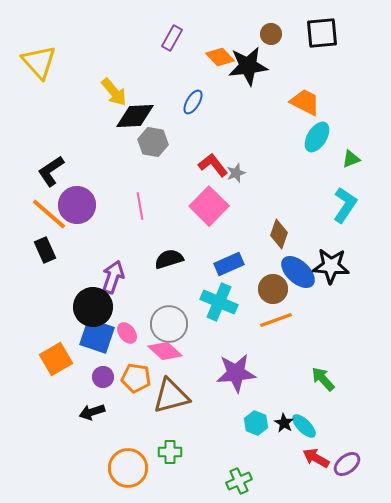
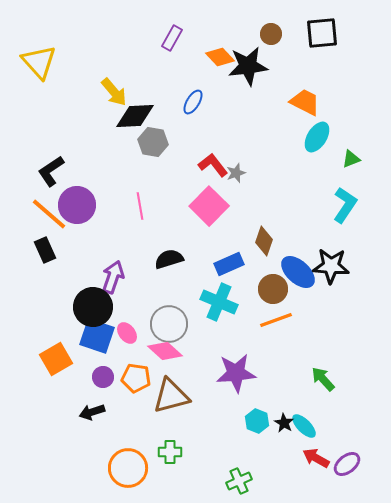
brown diamond at (279, 234): moved 15 px left, 7 px down
cyan hexagon at (256, 423): moved 1 px right, 2 px up
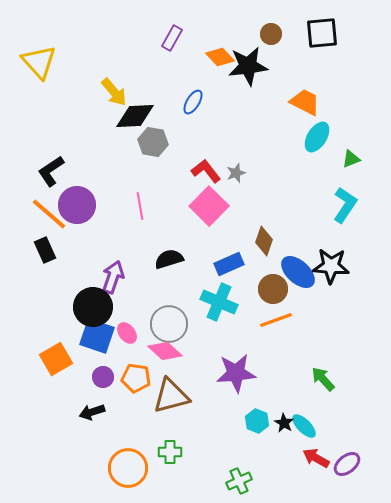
red L-shape at (213, 165): moved 7 px left, 6 px down
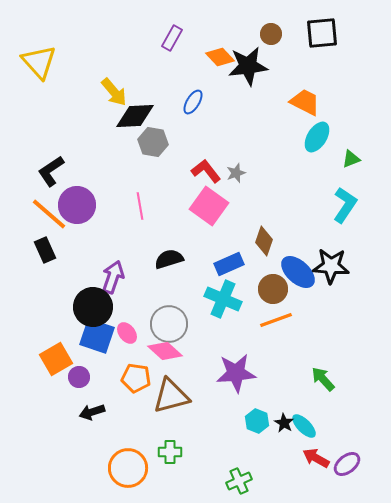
pink square at (209, 206): rotated 9 degrees counterclockwise
cyan cross at (219, 302): moved 4 px right, 3 px up
purple circle at (103, 377): moved 24 px left
